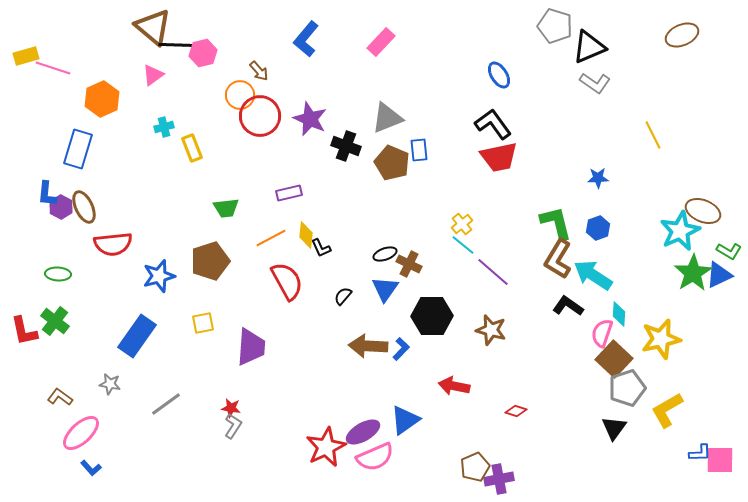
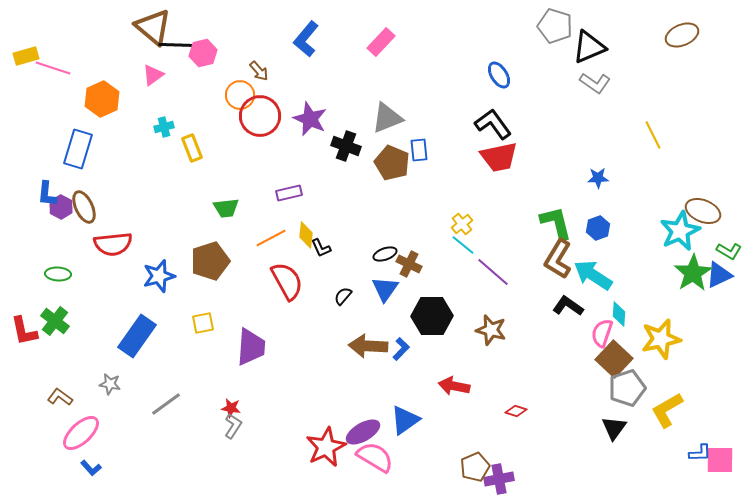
pink semicircle at (375, 457): rotated 126 degrees counterclockwise
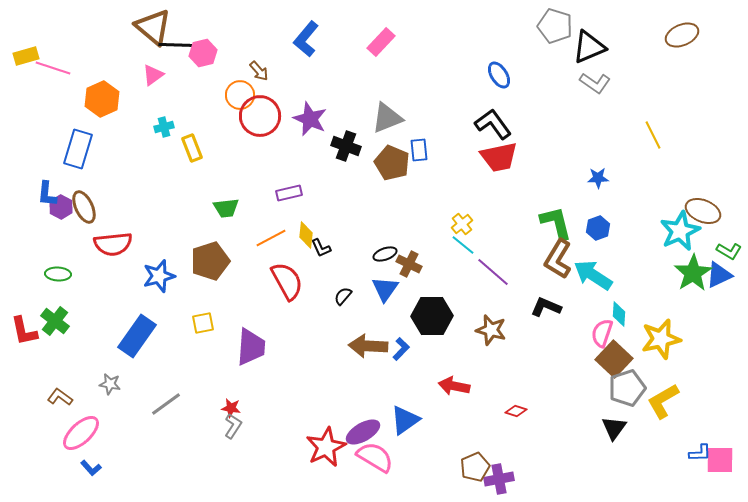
black L-shape at (568, 306): moved 22 px left, 1 px down; rotated 12 degrees counterclockwise
yellow L-shape at (667, 410): moved 4 px left, 9 px up
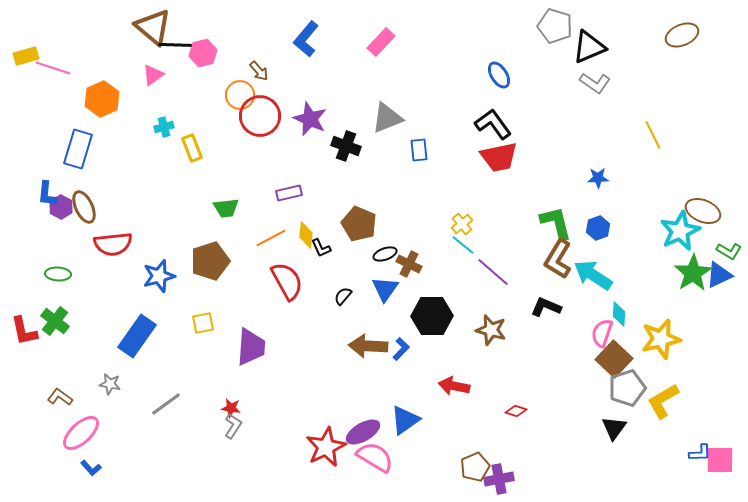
brown pentagon at (392, 163): moved 33 px left, 61 px down
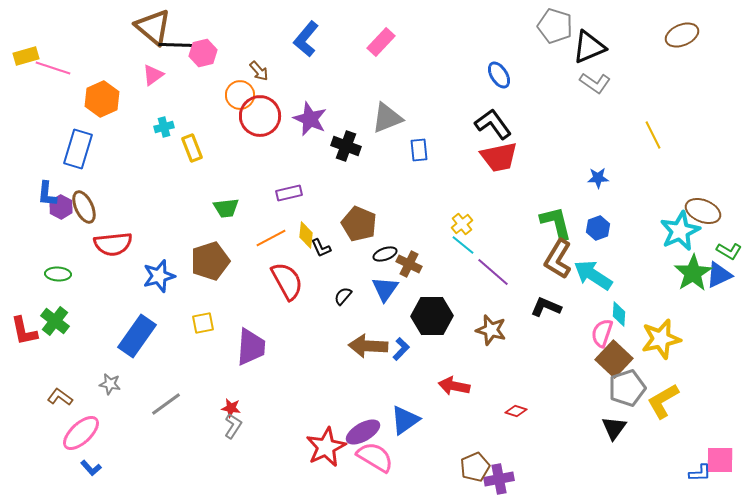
blue L-shape at (700, 453): moved 20 px down
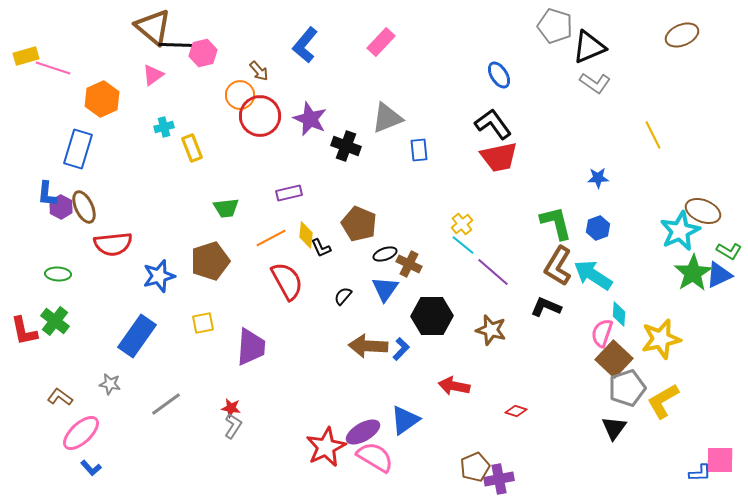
blue L-shape at (306, 39): moved 1 px left, 6 px down
brown L-shape at (558, 259): moved 7 px down
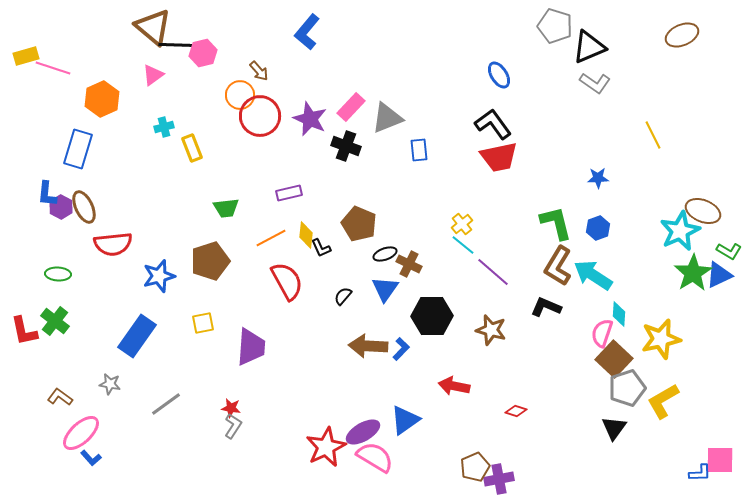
pink rectangle at (381, 42): moved 30 px left, 65 px down
blue L-shape at (305, 45): moved 2 px right, 13 px up
blue L-shape at (91, 468): moved 10 px up
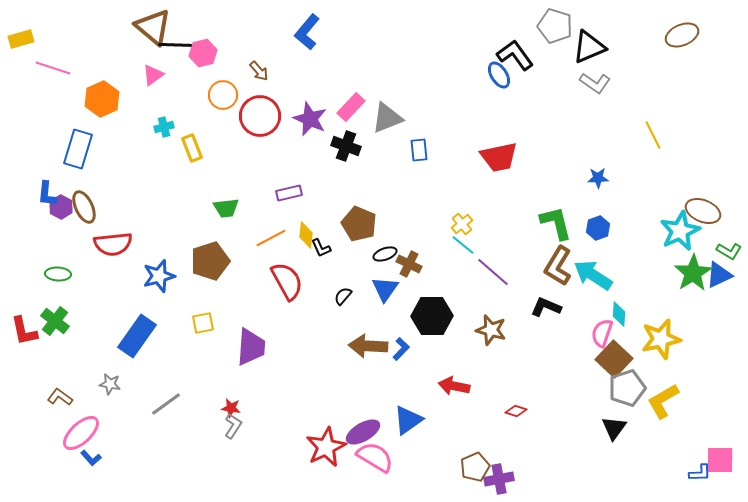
yellow rectangle at (26, 56): moved 5 px left, 17 px up
orange circle at (240, 95): moved 17 px left
black L-shape at (493, 124): moved 22 px right, 69 px up
blue triangle at (405, 420): moved 3 px right
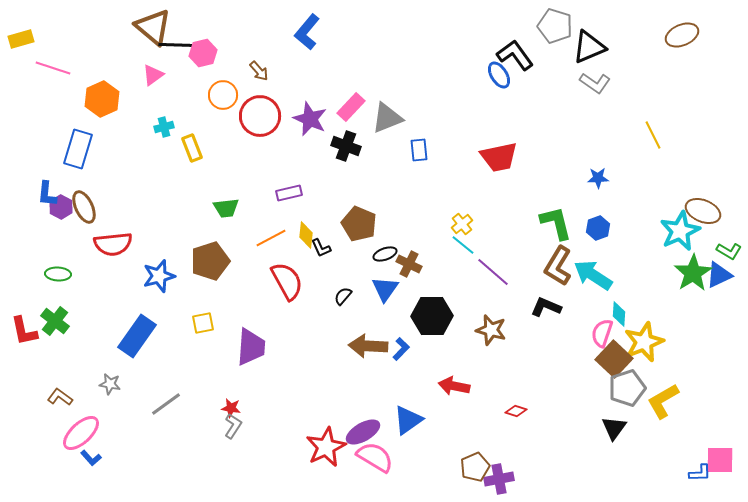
yellow star at (661, 339): moved 17 px left, 3 px down; rotated 9 degrees counterclockwise
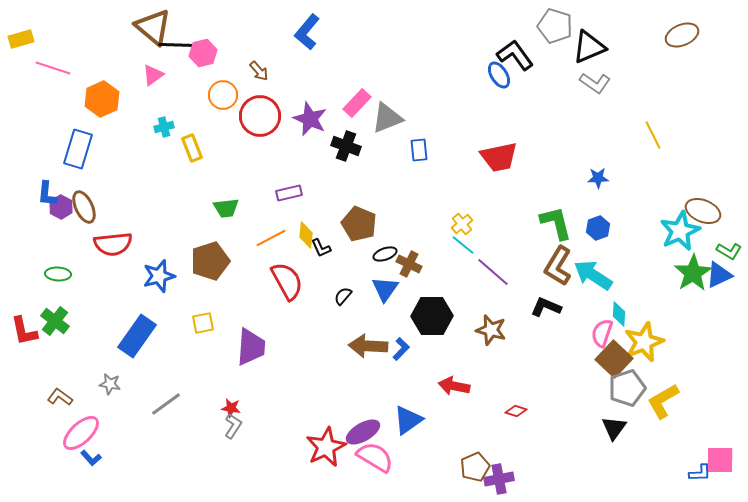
pink rectangle at (351, 107): moved 6 px right, 4 px up
